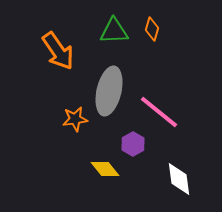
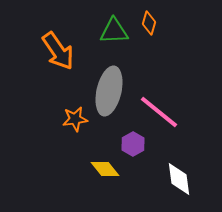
orange diamond: moved 3 px left, 6 px up
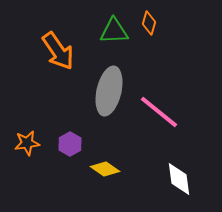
orange star: moved 48 px left, 24 px down
purple hexagon: moved 63 px left
yellow diamond: rotated 16 degrees counterclockwise
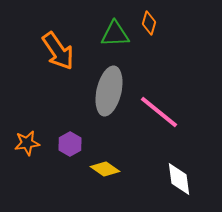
green triangle: moved 1 px right, 3 px down
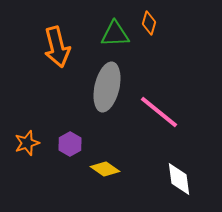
orange arrow: moved 1 px left, 4 px up; rotated 21 degrees clockwise
gray ellipse: moved 2 px left, 4 px up
orange star: rotated 10 degrees counterclockwise
